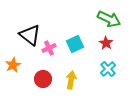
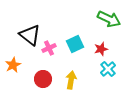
red star: moved 5 px left, 6 px down; rotated 24 degrees clockwise
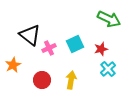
red circle: moved 1 px left, 1 px down
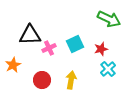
black triangle: rotated 40 degrees counterclockwise
